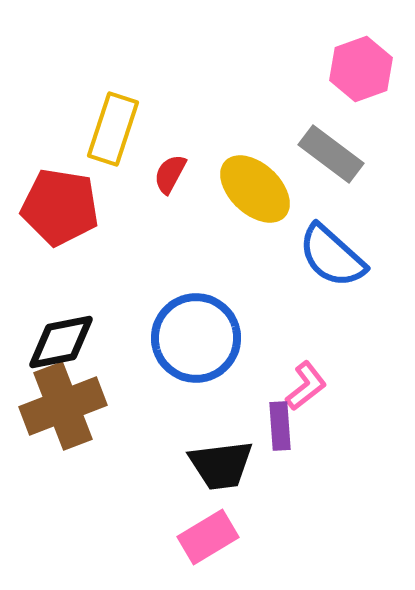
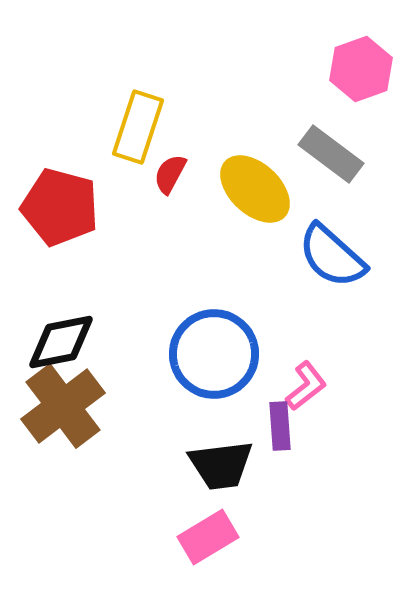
yellow rectangle: moved 25 px right, 2 px up
red pentagon: rotated 6 degrees clockwise
blue circle: moved 18 px right, 16 px down
brown cross: rotated 16 degrees counterclockwise
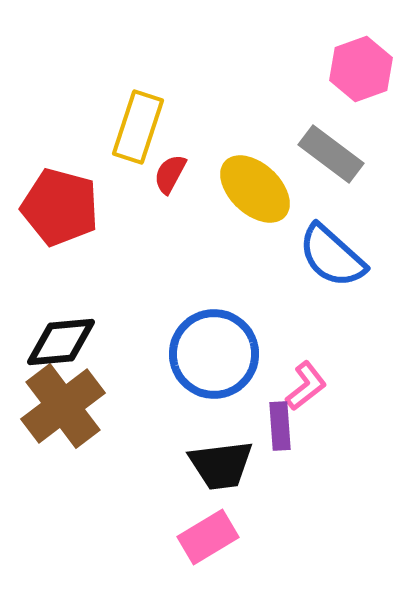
black diamond: rotated 6 degrees clockwise
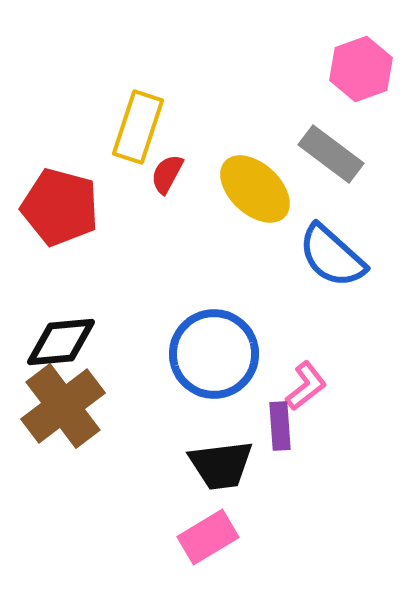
red semicircle: moved 3 px left
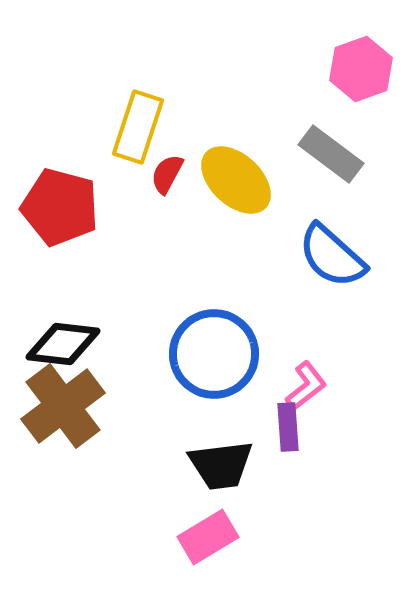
yellow ellipse: moved 19 px left, 9 px up
black diamond: moved 2 px right, 2 px down; rotated 12 degrees clockwise
purple rectangle: moved 8 px right, 1 px down
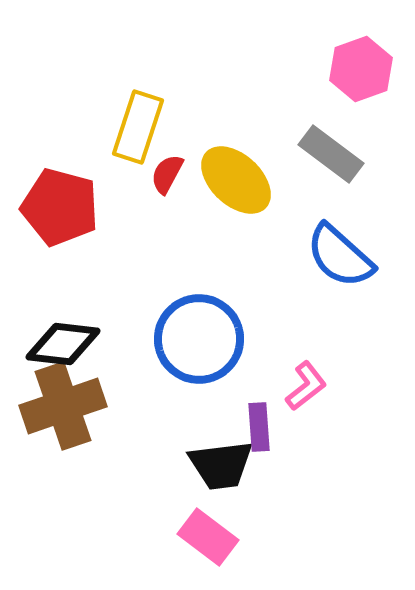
blue semicircle: moved 8 px right
blue circle: moved 15 px left, 15 px up
brown cross: rotated 18 degrees clockwise
purple rectangle: moved 29 px left
pink rectangle: rotated 68 degrees clockwise
